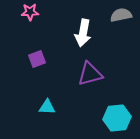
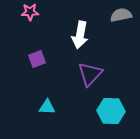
white arrow: moved 3 px left, 2 px down
purple triangle: rotated 32 degrees counterclockwise
cyan hexagon: moved 6 px left, 7 px up; rotated 8 degrees clockwise
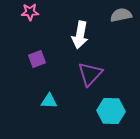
cyan triangle: moved 2 px right, 6 px up
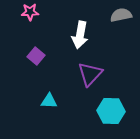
purple square: moved 1 px left, 3 px up; rotated 30 degrees counterclockwise
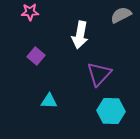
gray semicircle: rotated 15 degrees counterclockwise
purple triangle: moved 9 px right
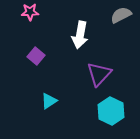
cyan triangle: rotated 36 degrees counterclockwise
cyan hexagon: rotated 24 degrees clockwise
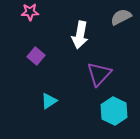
gray semicircle: moved 2 px down
cyan hexagon: moved 3 px right
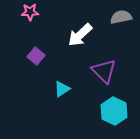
gray semicircle: rotated 15 degrees clockwise
white arrow: rotated 36 degrees clockwise
purple triangle: moved 5 px right, 3 px up; rotated 28 degrees counterclockwise
cyan triangle: moved 13 px right, 12 px up
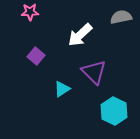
purple triangle: moved 10 px left, 1 px down
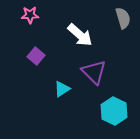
pink star: moved 3 px down
gray semicircle: moved 2 px right, 1 px down; rotated 85 degrees clockwise
white arrow: rotated 96 degrees counterclockwise
